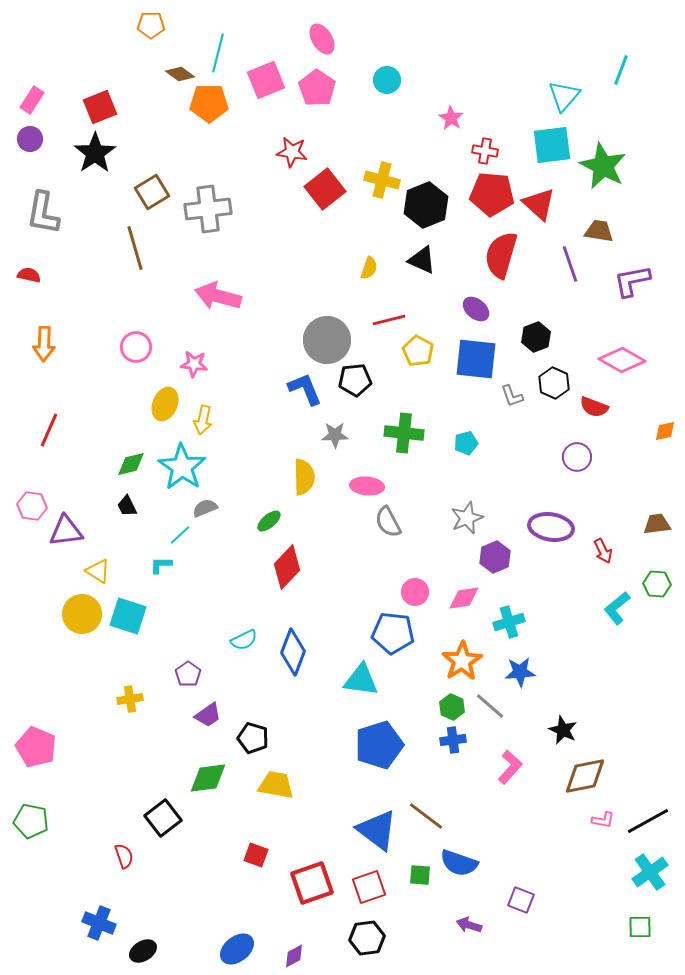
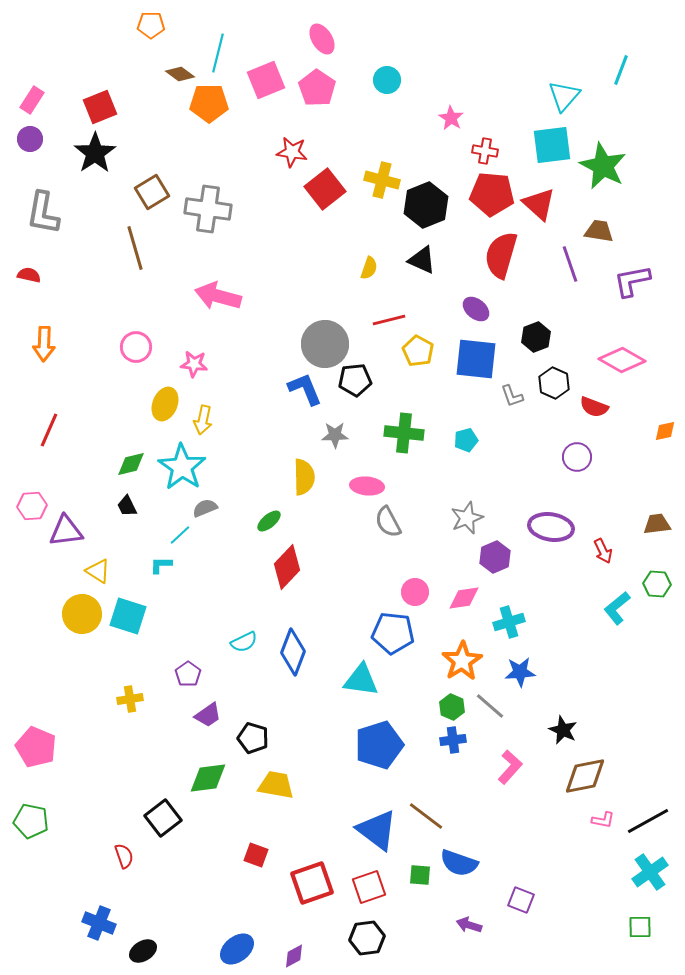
gray cross at (208, 209): rotated 15 degrees clockwise
gray circle at (327, 340): moved 2 px left, 4 px down
cyan pentagon at (466, 443): moved 3 px up
pink hexagon at (32, 506): rotated 12 degrees counterclockwise
cyan semicircle at (244, 640): moved 2 px down
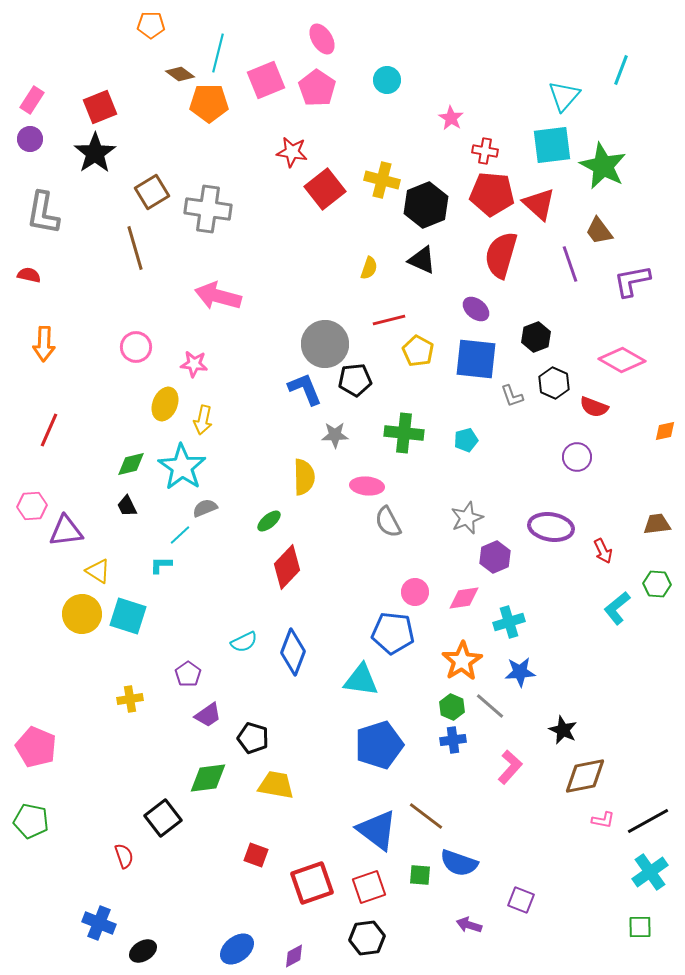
brown trapezoid at (599, 231): rotated 136 degrees counterclockwise
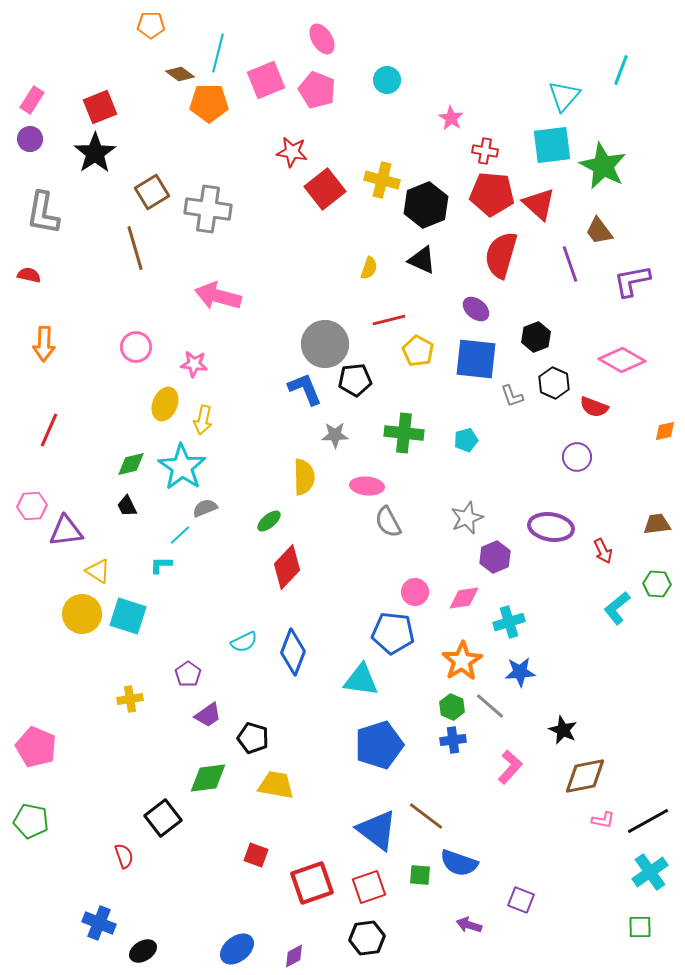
pink pentagon at (317, 88): moved 2 px down; rotated 12 degrees counterclockwise
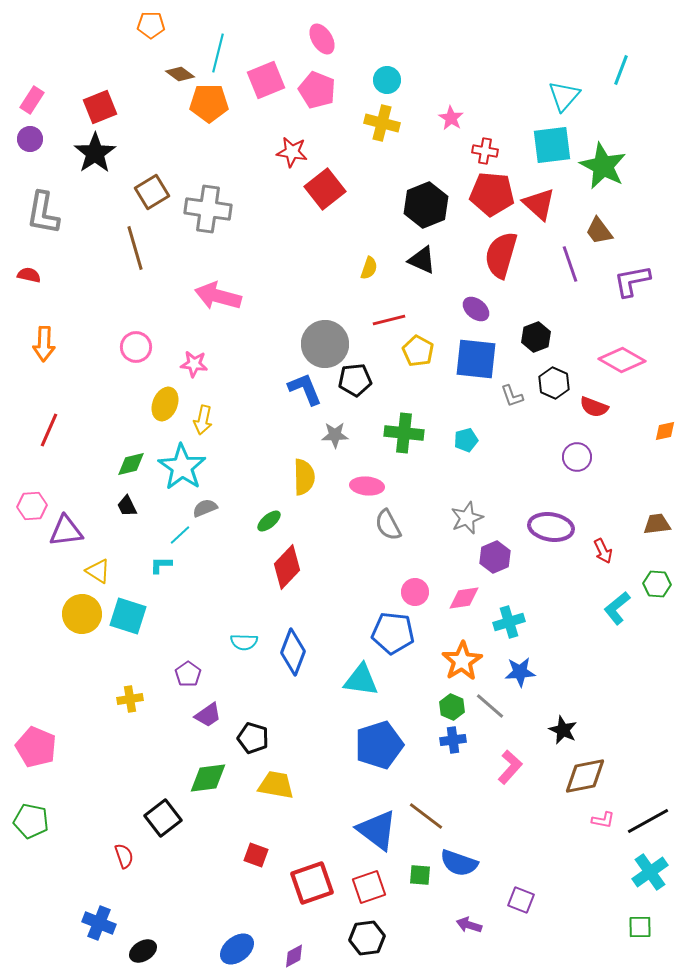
yellow cross at (382, 180): moved 57 px up
gray semicircle at (388, 522): moved 3 px down
cyan semicircle at (244, 642): rotated 28 degrees clockwise
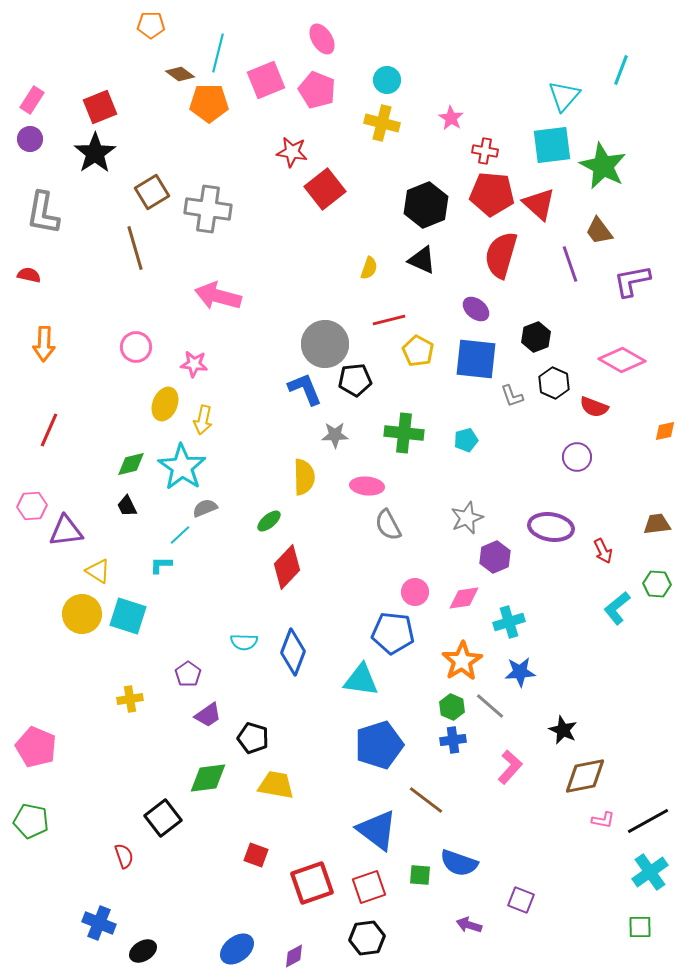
brown line at (426, 816): moved 16 px up
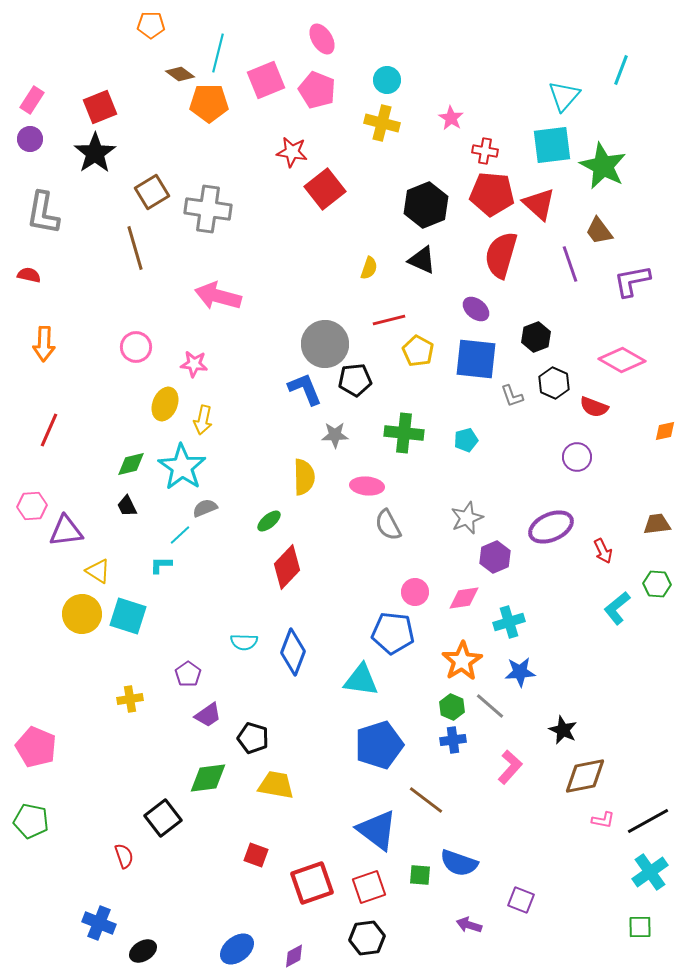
purple ellipse at (551, 527): rotated 33 degrees counterclockwise
